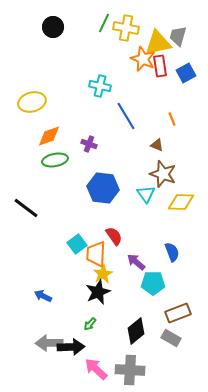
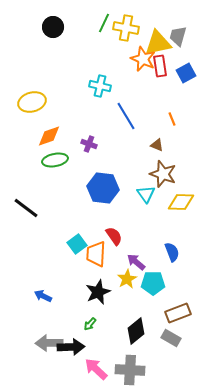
yellow star: moved 24 px right, 5 px down
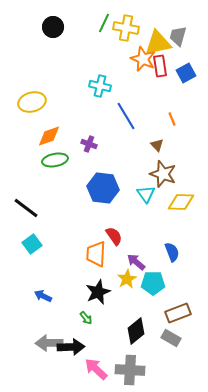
brown triangle: rotated 24 degrees clockwise
cyan square: moved 45 px left
green arrow: moved 4 px left, 6 px up; rotated 80 degrees counterclockwise
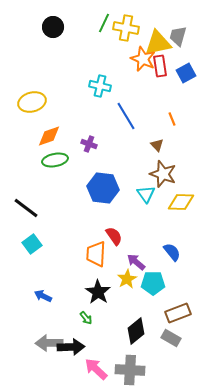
blue semicircle: rotated 18 degrees counterclockwise
black star: rotated 15 degrees counterclockwise
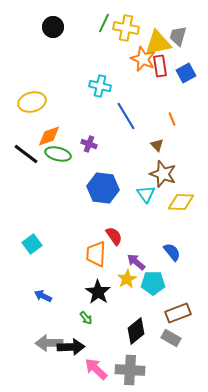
green ellipse: moved 3 px right, 6 px up; rotated 25 degrees clockwise
black line: moved 54 px up
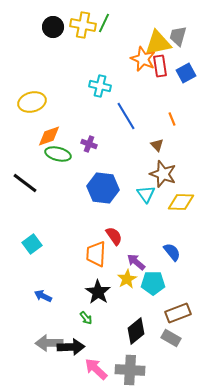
yellow cross: moved 43 px left, 3 px up
black line: moved 1 px left, 29 px down
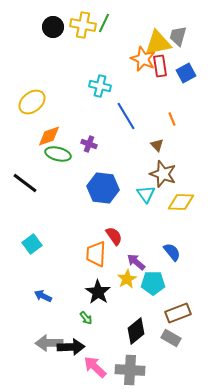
yellow ellipse: rotated 24 degrees counterclockwise
pink arrow: moved 1 px left, 2 px up
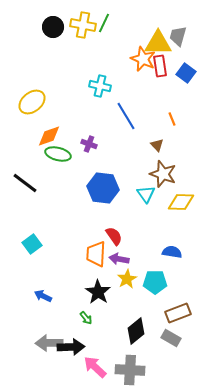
yellow triangle: rotated 12 degrees clockwise
blue square: rotated 24 degrees counterclockwise
blue semicircle: rotated 42 degrees counterclockwise
purple arrow: moved 17 px left, 3 px up; rotated 30 degrees counterclockwise
cyan pentagon: moved 2 px right, 1 px up
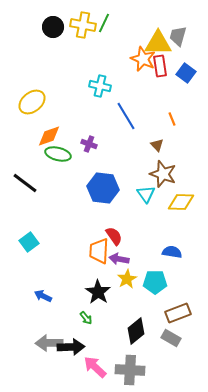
cyan square: moved 3 px left, 2 px up
orange trapezoid: moved 3 px right, 3 px up
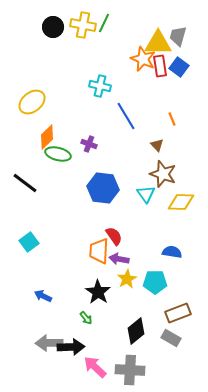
blue square: moved 7 px left, 6 px up
orange diamond: moved 2 px left, 1 px down; rotated 25 degrees counterclockwise
